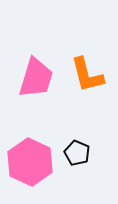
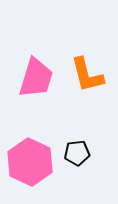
black pentagon: rotated 30 degrees counterclockwise
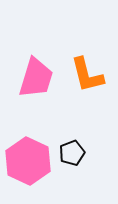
black pentagon: moved 5 px left; rotated 15 degrees counterclockwise
pink hexagon: moved 2 px left, 1 px up
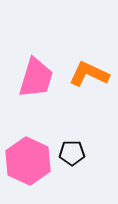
orange L-shape: moved 2 px right, 1 px up; rotated 129 degrees clockwise
black pentagon: rotated 20 degrees clockwise
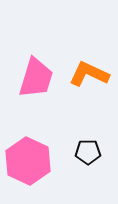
black pentagon: moved 16 px right, 1 px up
